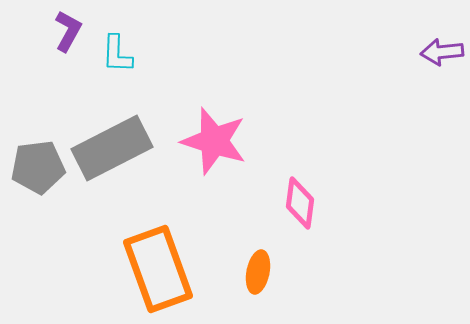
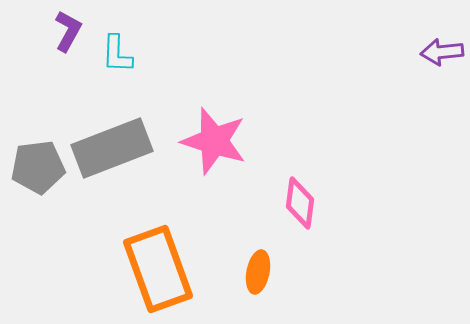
gray rectangle: rotated 6 degrees clockwise
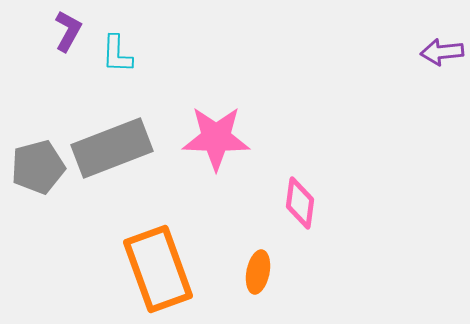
pink star: moved 2 px right, 3 px up; rotated 16 degrees counterclockwise
gray pentagon: rotated 8 degrees counterclockwise
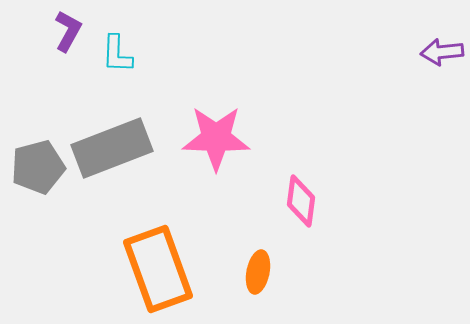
pink diamond: moved 1 px right, 2 px up
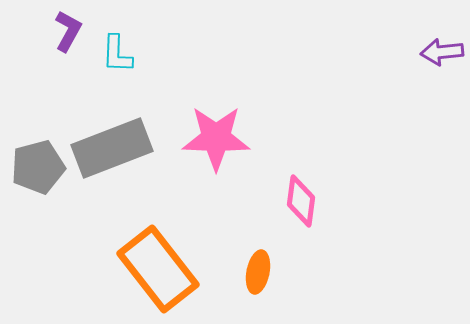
orange rectangle: rotated 18 degrees counterclockwise
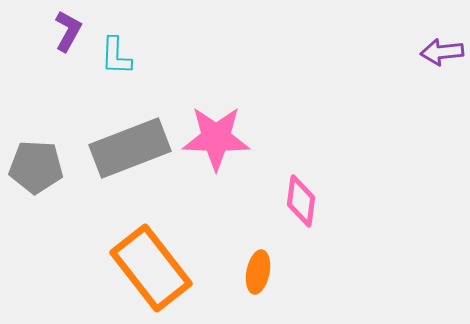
cyan L-shape: moved 1 px left, 2 px down
gray rectangle: moved 18 px right
gray pentagon: moved 2 px left; rotated 18 degrees clockwise
orange rectangle: moved 7 px left, 1 px up
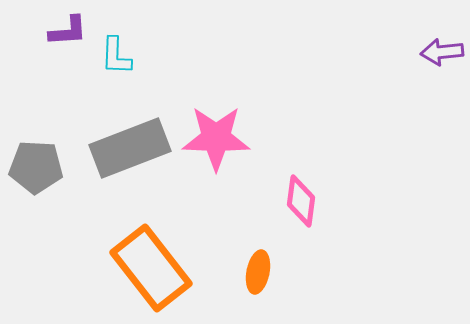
purple L-shape: rotated 57 degrees clockwise
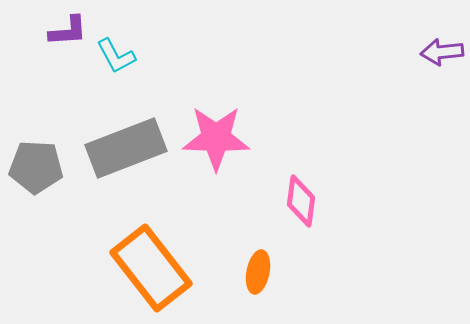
cyan L-shape: rotated 30 degrees counterclockwise
gray rectangle: moved 4 px left
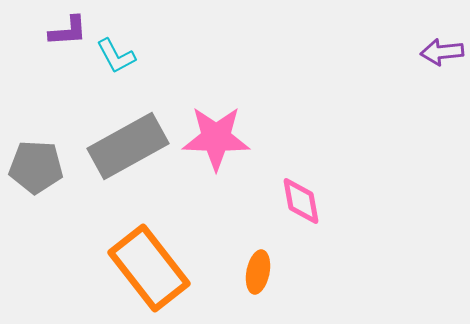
gray rectangle: moved 2 px right, 2 px up; rotated 8 degrees counterclockwise
pink diamond: rotated 18 degrees counterclockwise
orange rectangle: moved 2 px left
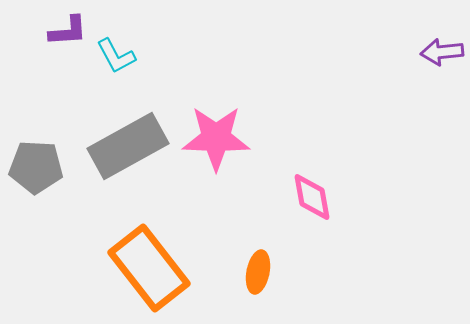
pink diamond: moved 11 px right, 4 px up
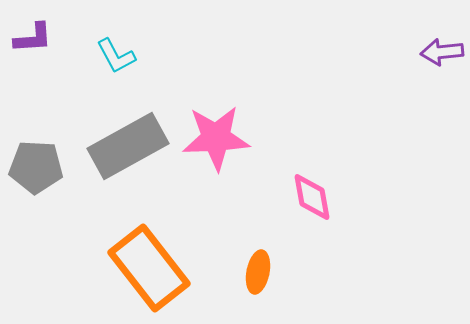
purple L-shape: moved 35 px left, 7 px down
pink star: rotated 4 degrees counterclockwise
